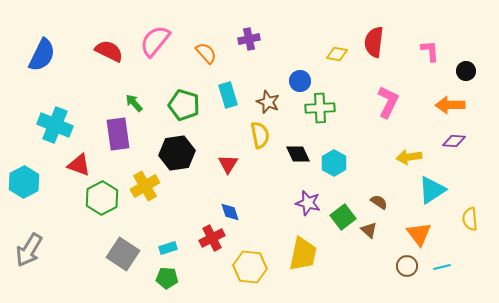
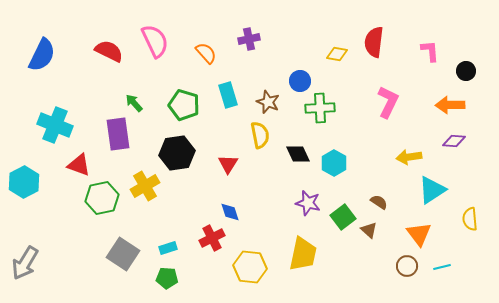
pink semicircle at (155, 41): rotated 116 degrees clockwise
green hexagon at (102, 198): rotated 16 degrees clockwise
gray arrow at (29, 250): moved 4 px left, 13 px down
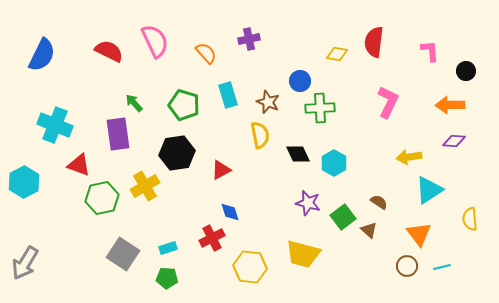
red triangle at (228, 164): moved 7 px left, 6 px down; rotated 30 degrees clockwise
cyan triangle at (432, 190): moved 3 px left
yellow trapezoid at (303, 254): rotated 93 degrees clockwise
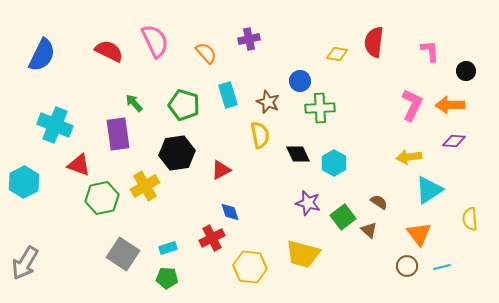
pink L-shape at (388, 102): moved 24 px right, 3 px down
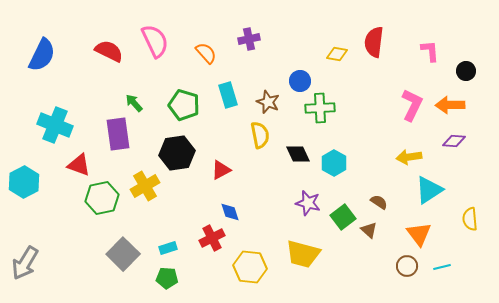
gray square at (123, 254): rotated 12 degrees clockwise
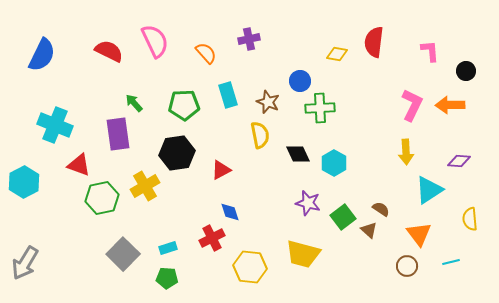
green pentagon at (184, 105): rotated 20 degrees counterclockwise
purple diamond at (454, 141): moved 5 px right, 20 px down
yellow arrow at (409, 157): moved 3 px left, 5 px up; rotated 85 degrees counterclockwise
brown semicircle at (379, 202): moved 2 px right, 7 px down
cyan line at (442, 267): moved 9 px right, 5 px up
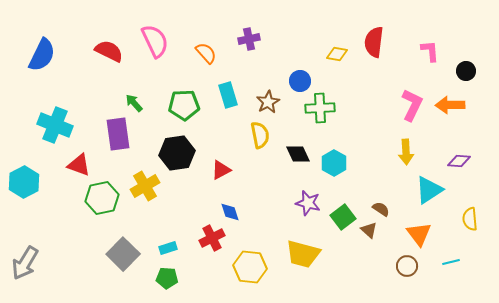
brown star at (268, 102): rotated 20 degrees clockwise
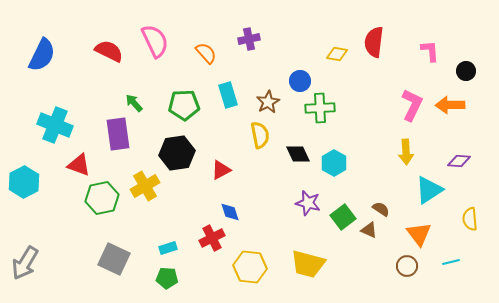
brown triangle at (369, 230): rotated 18 degrees counterclockwise
gray square at (123, 254): moved 9 px left, 5 px down; rotated 20 degrees counterclockwise
yellow trapezoid at (303, 254): moved 5 px right, 10 px down
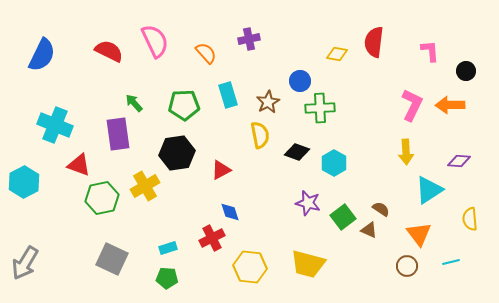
black diamond at (298, 154): moved 1 px left, 2 px up; rotated 45 degrees counterclockwise
gray square at (114, 259): moved 2 px left
